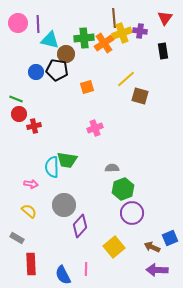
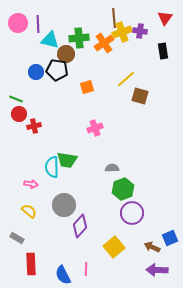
yellow cross: moved 1 px up
green cross: moved 5 px left
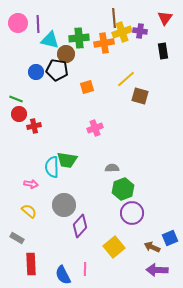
orange cross: rotated 24 degrees clockwise
pink line: moved 1 px left
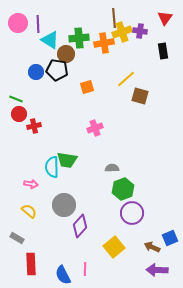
cyan triangle: rotated 18 degrees clockwise
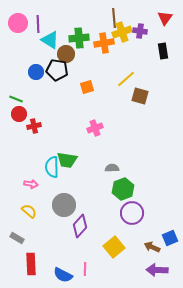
blue semicircle: rotated 36 degrees counterclockwise
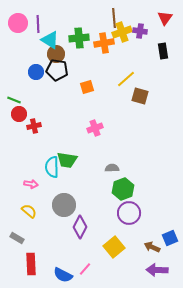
brown circle: moved 10 px left
green line: moved 2 px left, 1 px down
purple circle: moved 3 px left
purple diamond: moved 1 px down; rotated 15 degrees counterclockwise
pink line: rotated 40 degrees clockwise
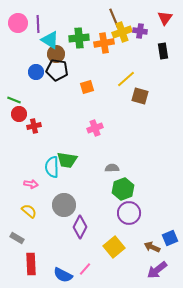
brown line: rotated 18 degrees counterclockwise
purple arrow: rotated 40 degrees counterclockwise
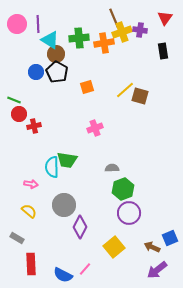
pink circle: moved 1 px left, 1 px down
purple cross: moved 1 px up
black pentagon: moved 2 px down; rotated 20 degrees clockwise
yellow line: moved 1 px left, 11 px down
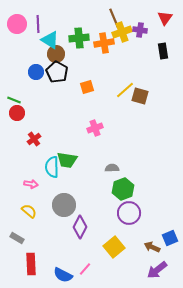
red circle: moved 2 px left, 1 px up
red cross: moved 13 px down; rotated 24 degrees counterclockwise
